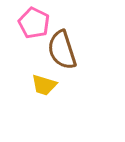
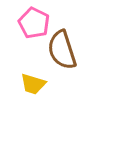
yellow trapezoid: moved 11 px left, 1 px up
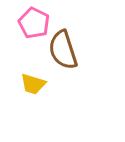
brown semicircle: moved 1 px right
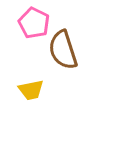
yellow trapezoid: moved 2 px left, 6 px down; rotated 28 degrees counterclockwise
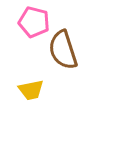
pink pentagon: moved 1 px up; rotated 12 degrees counterclockwise
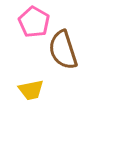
pink pentagon: rotated 16 degrees clockwise
